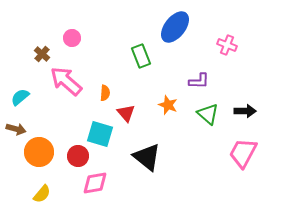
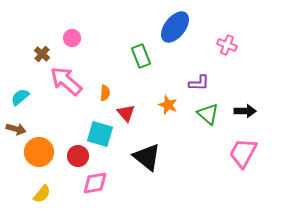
purple L-shape: moved 2 px down
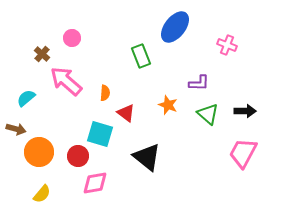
cyan semicircle: moved 6 px right, 1 px down
red triangle: rotated 12 degrees counterclockwise
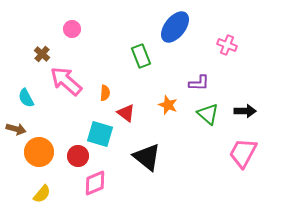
pink circle: moved 9 px up
cyan semicircle: rotated 78 degrees counterclockwise
pink diamond: rotated 12 degrees counterclockwise
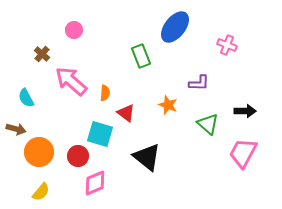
pink circle: moved 2 px right, 1 px down
pink arrow: moved 5 px right
green triangle: moved 10 px down
yellow semicircle: moved 1 px left, 2 px up
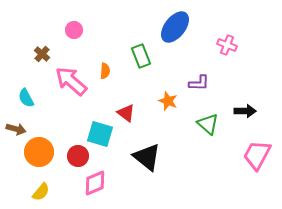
orange semicircle: moved 22 px up
orange star: moved 4 px up
pink trapezoid: moved 14 px right, 2 px down
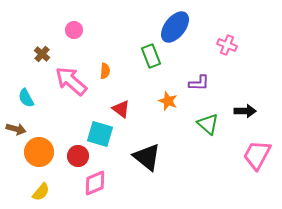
green rectangle: moved 10 px right
red triangle: moved 5 px left, 4 px up
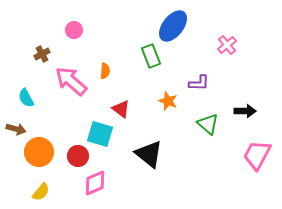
blue ellipse: moved 2 px left, 1 px up
pink cross: rotated 30 degrees clockwise
brown cross: rotated 21 degrees clockwise
black triangle: moved 2 px right, 3 px up
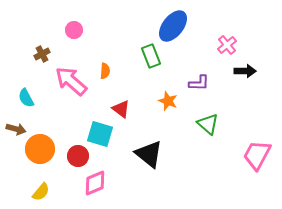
black arrow: moved 40 px up
orange circle: moved 1 px right, 3 px up
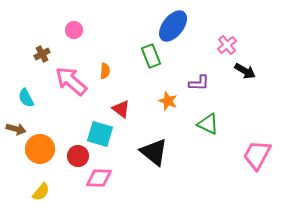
black arrow: rotated 30 degrees clockwise
green triangle: rotated 15 degrees counterclockwise
black triangle: moved 5 px right, 2 px up
pink diamond: moved 4 px right, 5 px up; rotated 24 degrees clockwise
